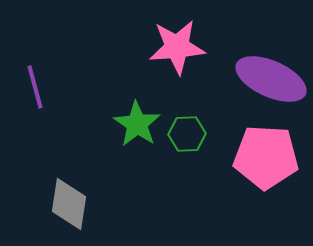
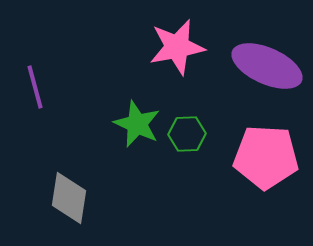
pink star: rotated 6 degrees counterclockwise
purple ellipse: moved 4 px left, 13 px up
green star: rotated 9 degrees counterclockwise
gray diamond: moved 6 px up
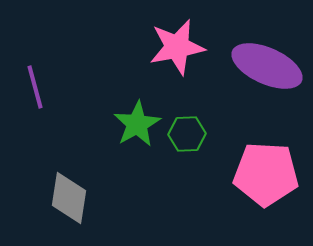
green star: rotated 18 degrees clockwise
pink pentagon: moved 17 px down
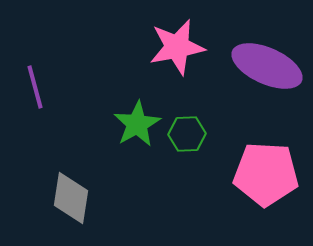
gray diamond: moved 2 px right
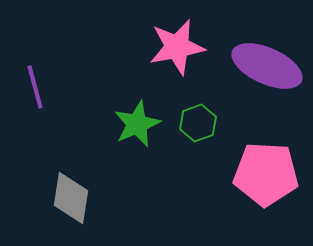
green star: rotated 6 degrees clockwise
green hexagon: moved 11 px right, 11 px up; rotated 18 degrees counterclockwise
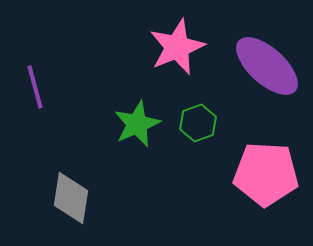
pink star: rotated 12 degrees counterclockwise
purple ellipse: rotated 18 degrees clockwise
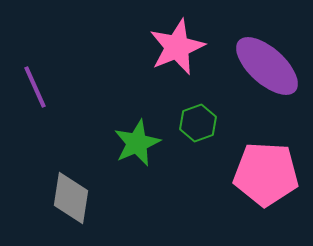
purple line: rotated 9 degrees counterclockwise
green star: moved 19 px down
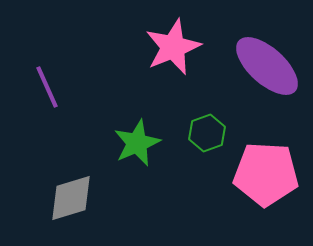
pink star: moved 4 px left
purple line: moved 12 px right
green hexagon: moved 9 px right, 10 px down
gray diamond: rotated 64 degrees clockwise
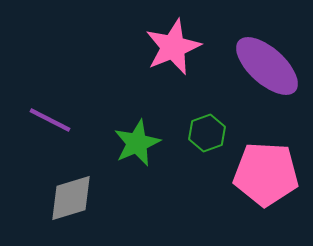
purple line: moved 3 px right, 33 px down; rotated 39 degrees counterclockwise
